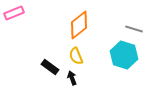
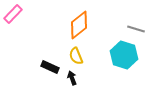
pink rectangle: moved 1 px left, 1 px down; rotated 24 degrees counterclockwise
gray line: moved 2 px right
black rectangle: rotated 12 degrees counterclockwise
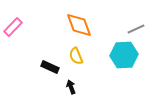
pink rectangle: moved 13 px down
orange diamond: rotated 72 degrees counterclockwise
gray line: rotated 42 degrees counterclockwise
cyan hexagon: rotated 20 degrees counterclockwise
black arrow: moved 1 px left, 9 px down
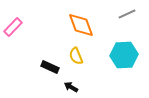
orange diamond: moved 2 px right
gray line: moved 9 px left, 15 px up
black arrow: rotated 40 degrees counterclockwise
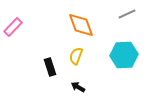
yellow semicircle: rotated 42 degrees clockwise
black rectangle: rotated 48 degrees clockwise
black arrow: moved 7 px right
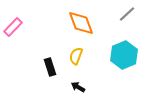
gray line: rotated 18 degrees counterclockwise
orange diamond: moved 2 px up
cyan hexagon: rotated 20 degrees counterclockwise
